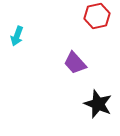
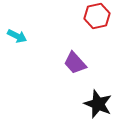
cyan arrow: rotated 84 degrees counterclockwise
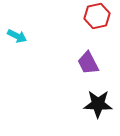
purple trapezoid: moved 13 px right; rotated 15 degrees clockwise
black star: rotated 20 degrees counterclockwise
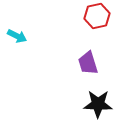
purple trapezoid: rotated 10 degrees clockwise
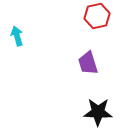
cyan arrow: rotated 132 degrees counterclockwise
black star: moved 8 px down
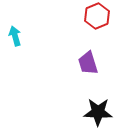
red hexagon: rotated 10 degrees counterclockwise
cyan arrow: moved 2 px left
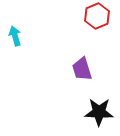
purple trapezoid: moved 6 px left, 6 px down
black star: moved 1 px right
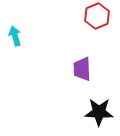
purple trapezoid: rotated 15 degrees clockwise
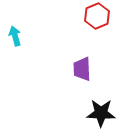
black star: moved 2 px right, 1 px down
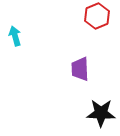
purple trapezoid: moved 2 px left
